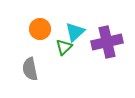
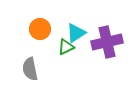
cyan triangle: moved 1 px right, 1 px down; rotated 10 degrees clockwise
green triangle: moved 2 px right; rotated 18 degrees clockwise
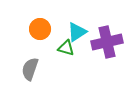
cyan triangle: moved 1 px right, 1 px up
green triangle: moved 1 px down; rotated 42 degrees clockwise
gray semicircle: rotated 30 degrees clockwise
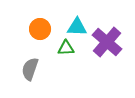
cyan triangle: moved 5 px up; rotated 35 degrees clockwise
purple cross: rotated 36 degrees counterclockwise
green triangle: rotated 18 degrees counterclockwise
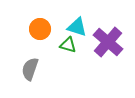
cyan triangle: rotated 15 degrees clockwise
purple cross: moved 1 px right
green triangle: moved 2 px right, 3 px up; rotated 18 degrees clockwise
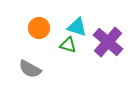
orange circle: moved 1 px left, 1 px up
gray semicircle: rotated 80 degrees counterclockwise
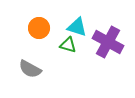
purple cross: rotated 12 degrees counterclockwise
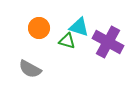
cyan triangle: moved 2 px right
green triangle: moved 1 px left, 4 px up
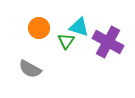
green triangle: moved 1 px left; rotated 48 degrees clockwise
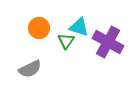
gray semicircle: rotated 55 degrees counterclockwise
